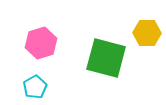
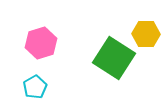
yellow hexagon: moved 1 px left, 1 px down
green square: moved 8 px right; rotated 18 degrees clockwise
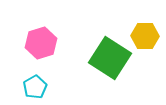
yellow hexagon: moved 1 px left, 2 px down
green square: moved 4 px left
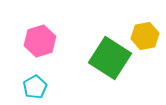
yellow hexagon: rotated 12 degrees counterclockwise
pink hexagon: moved 1 px left, 2 px up
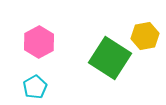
pink hexagon: moved 1 px left, 1 px down; rotated 12 degrees counterclockwise
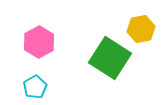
yellow hexagon: moved 4 px left, 7 px up
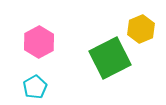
yellow hexagon: rotated 12 degrees counterclockwise
green square: rotated 30 degrees clockwise
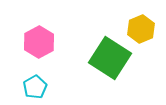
green square: rotated 30 degrees counterclockwise
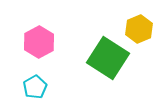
yellow hexagon: moved 2 px left
green square: moved 2 px left
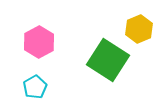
green square: moved 2 px down
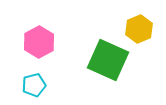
green square: rotated 9 degrees counterclockwise
cyan pentagon: moved 1 px left, 2 px up; rotated 15 degrees clockwise
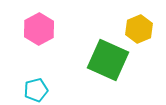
pink hexagon: moved 13 px up
cyan pentagon: moved 2 px right, 5 px down
